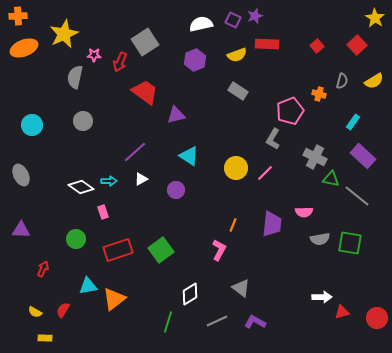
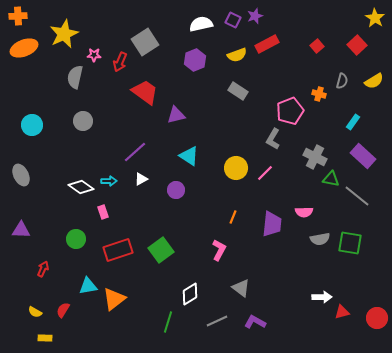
red rectangle at (267, 44): rotated 30 degrees counterclockwise
orange line at (233, 225): moved 8 px up
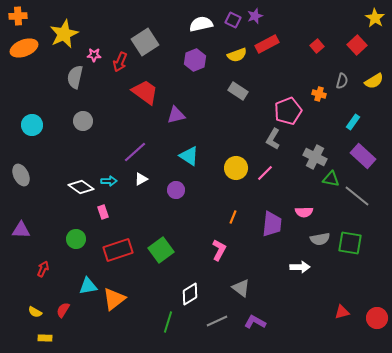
pink pentagon at (290, 111): moved 2 px left
white arrow at (322, 297): moved 22 px left, 30 px up
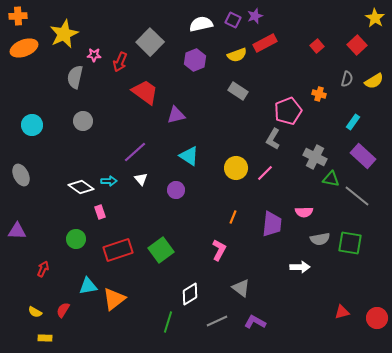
gray square at (145, 42): moved 5 px right; rotated 12 degrees counterclockwise
red rectangle at (267, 44): moved 2 px left, 1 px up
gray semicircle at (342, 81): moved 5 px right, 2 px up
white triangle at (141, 179): rotated 40 degrees counterclockwise
pink rectangle at (103, 212): moved 3 px left
purple triangle at (21, 230): moved 4 px left, 1 px down
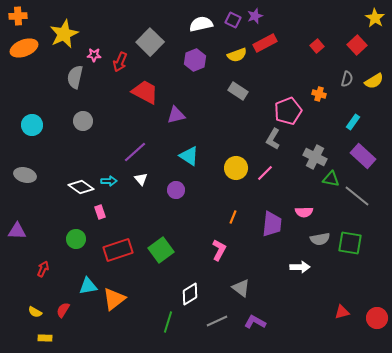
red trapezoid at (145, 92): rotated 8 degrees counterclockwise
gray ellipse at (21, 175): moved 4 px right; rotated 50 degrees counterclockwise
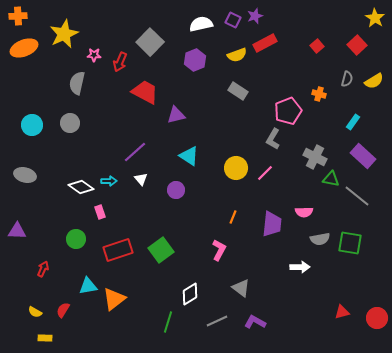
gray semicircle at (75, 77): moved 2 px right, 6 px down
gray circle at (83, 121): moved 13 px left, 2 px down
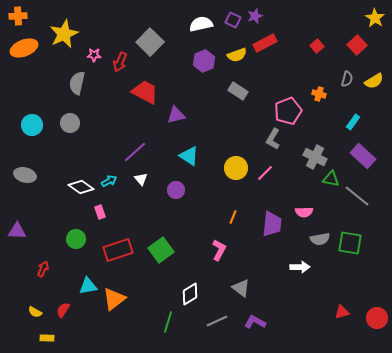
purple hexagon at (195, 60): moved 9 px right, 1 px down
cyan arrow at (109, 181): rotated 28 degrees counterclockwise
yellow rectangle at (45, 338): moved 2 px right
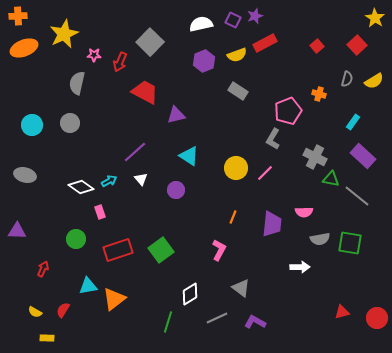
gray line at (217, 321): moved 3 px up
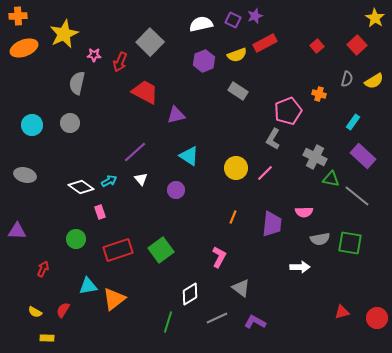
pink L-shape at (219, 250): moved 7 px down
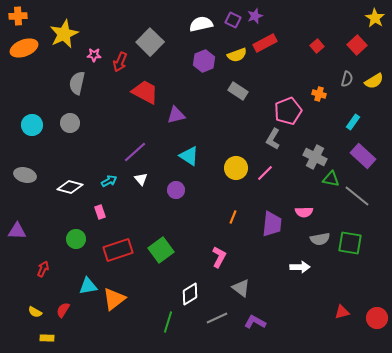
white diamond at (81, 187): moved 11 px left; rotated 20 degrees counterclockwise
